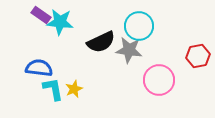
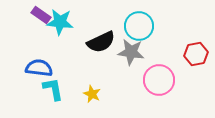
gray star: moved 2 px right, 2 px down
red hexagon: moved 2 px left, 2 px up
yellow star: moved 18 px right, 5 px down; rotated 24 degrees counterclockwise
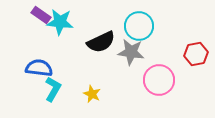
cyan L-shape: rotated 40 degrees clockwise
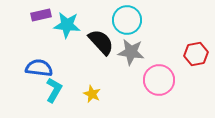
purple rectangle: rotated 48 degrees counterclockwise
cyan star: moved 7 px right, 3 px down
cyan circle: moved 12 px left, 6 px up
black semicircle: rotated 108 degrees counterclockwise
cyan L-shape: moved 1 px right, 1 px down
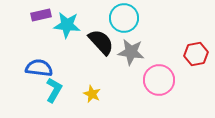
cyan circle: moved 3 px left, 2 px up
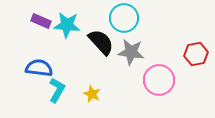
purple rectangle: moved 6 px down; rotated 36 degrees clockwise
cyan L-shape: moved 3 px right
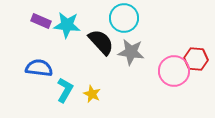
red hexagon: moved 5 px down; rotated 15 degrees clockwise
pink circle: moved 15 px right, 9 px up
cyan L-shape: moved 8 px right
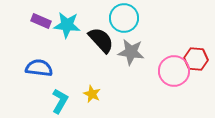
black semicircle: moved 2 px up
cyan L-shape: moved 5 px left, 11 px down
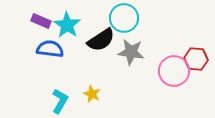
cyan star: rotated 28 degrees clockwise
black semicircle: rotated 100 degrees clockwise
blue semicircle: moved 11 px right, 19 px up
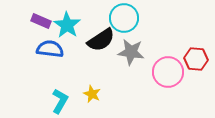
pink circle: moved 6 px left, 1 px down
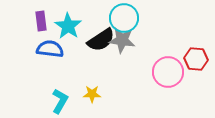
purple rectangle: rotated 60 degrees clockwise
cyan star: moved 1 px right, 1 px down
gray star: moved 9 px left, 12 px up
yellow star: rotated 24 degrees counterclockwise
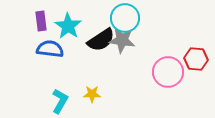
cyan circle: moved 1 px right
